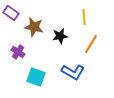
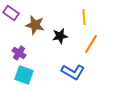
brown star: moved 1 px right, 2 px up
purple cross: moved 1 px right, 1 px down
cyan square: moved 12 px left, 2 px up
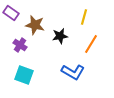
yellow line: rotated 21 degrees clockwise
purple cross: moved 1 px right, 8 px up
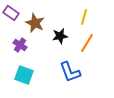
brown star: moved 2 px up; rotated 12 degrees clockwise
orange line: moved 4 px left, 1 px up
blue L-shape: moved 3 px left; rotated 40 degrees clockwise
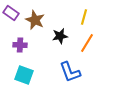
brown star: moved 3 px up
purple cross: rotated 32 degrees counterclockwise
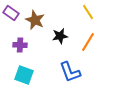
yellow line: moved 4 px right, 5 px up; rotated 49 degrees counterclockwise
orange line: moved 1 px right, 1 px up
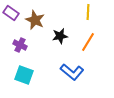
yellow line: rotated 35 degrees clockwise
purple cross: rotated 24 degrees clockwise
blue L-shape: moved 2 px right; rotated 30 degrees counterclockwise
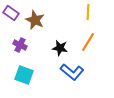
black star: moved 12 px down; rotated 21 degrees clockwise
